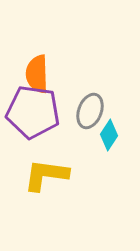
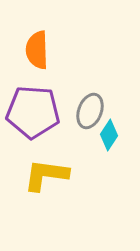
orange semicircle: moved 24 px up
purple pentagon: rotated 4 degrees counterclockwise
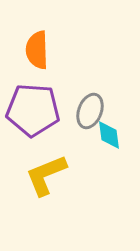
purple pentagon: moved 2 px up
cyan diamond: rotated 40 degrees counterclockwise
yellow L-shape: rotated 30 degrees counterclockwise
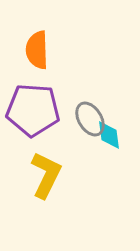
gray ellipse: moved 8 px down; rotated 52 degrees counterclockwise
yellow L-shape: rotated 138 degrees clockwise
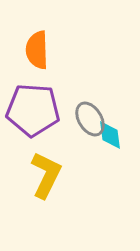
cyan diamond: moved 1 px right
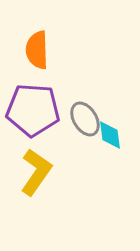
gray ellipse: moved 5 px left
yellow L-shape: moved 10 px left, 3 px up; rotated 9 degrees clockwise
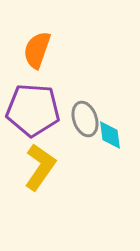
orange semicircle: rotated 21 degrees clockwise
gray ellipse: rotated 12 degrees clockwise
yellow L-shape: moved 4 px right, 5 px up
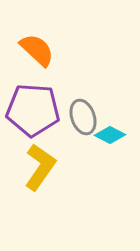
orange semicircle: rotated 114 degrees clockwise
gray ellipse: moved 2 px left, 2 px up
cyan diamond: rotated 56 degrees counterclockwise
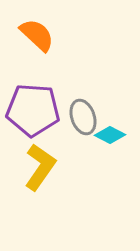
orange semicircle: moved 15 px up
